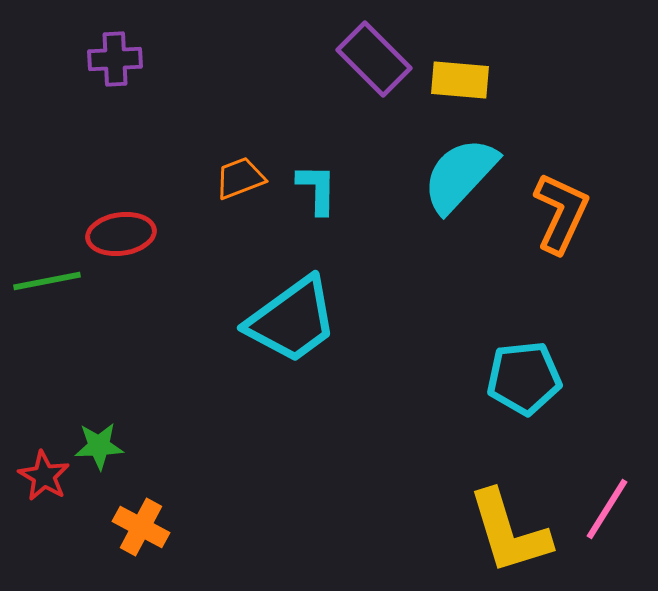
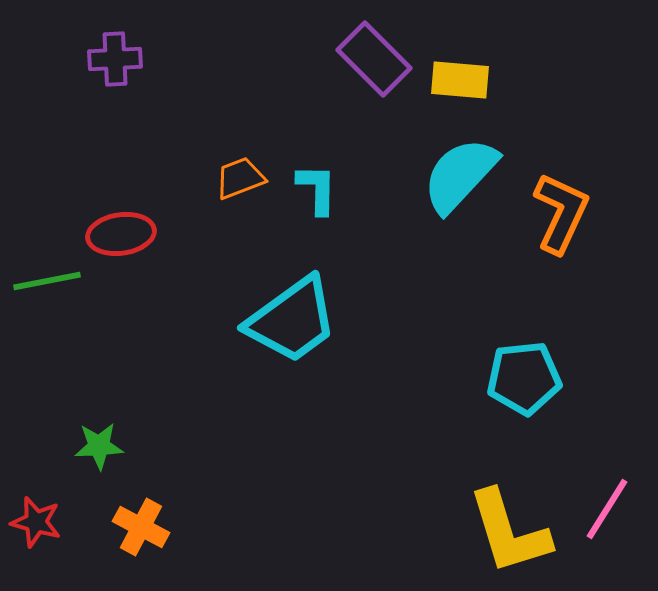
red star: moved 8 px left, 46 px down; rotated 15 degrees counterclockwise
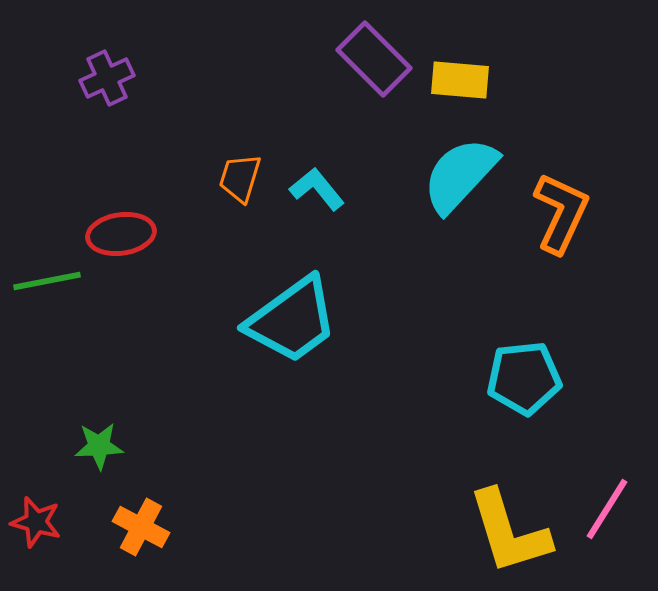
purple cross: moved 8 px left, 19 px down; rotated 22 degrees counterclockwise
orange trapezoid: rotated 52 degrees counterclockwise
cyan L-shape: rotated 40 degrees counterclockwise
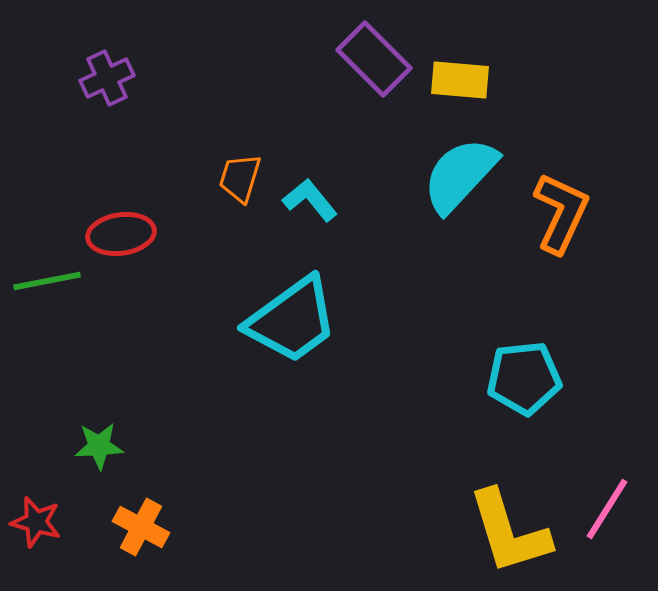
cyan L-shape: moved 7 px left, 11 px down
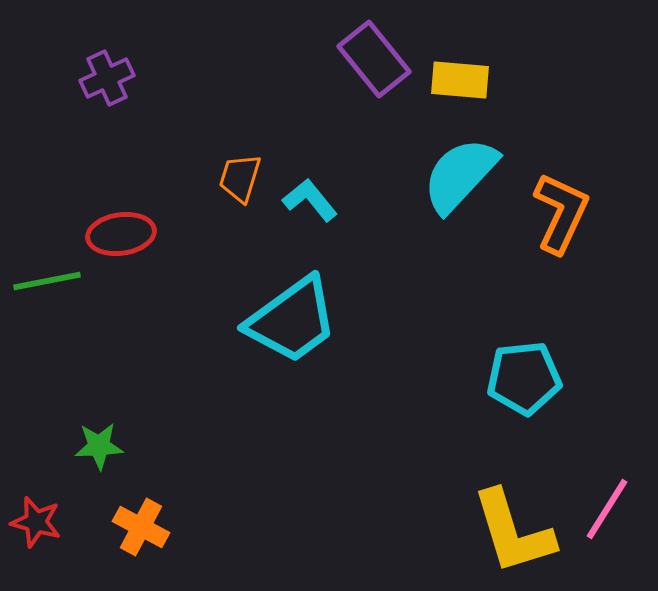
purple rectangle: rotated 6 degrees clockwise
yellow L-shape: moved 4 px right
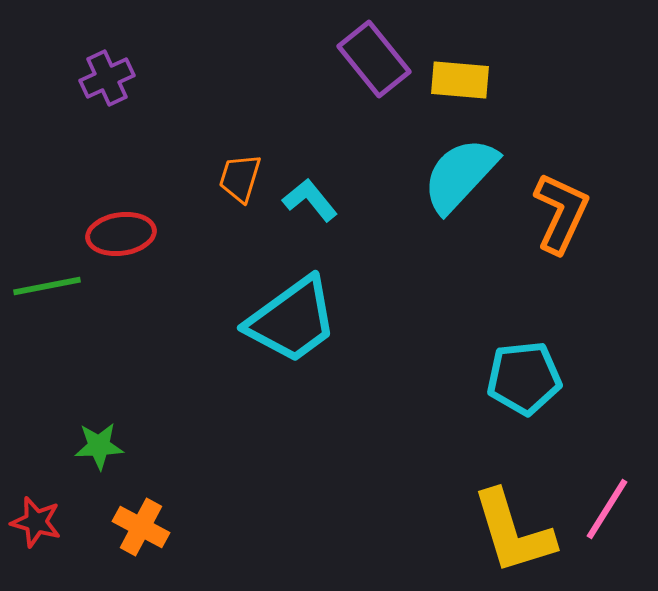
green line: moved 5 px down
